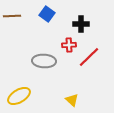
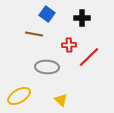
brown line: moved 22 px right, 18 px down; rotated 12 degrees clockwise
black cross: moved 1 px right, 6 px up
gray ellipse: moved 3 px right, 6 px down
yellow triangle: moved 11 px left
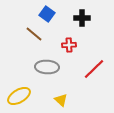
brown line: rotated 30 degrees clockwise
red line: moved 5 px right, 12 px down
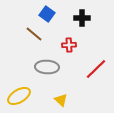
red line: moved 2 px right
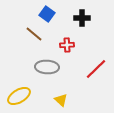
red cross: moved 2 px left
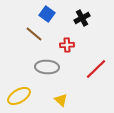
black cross: rotated 28 degrees counterclockwise
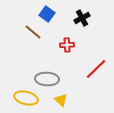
brown line: moved 1 px left, 2 px up
gray ellipse: moved 12 px down
yellow ellipse: moved 7 px right, 2 px down; rotated 45 degrees clockwise
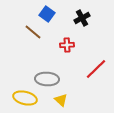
yellow ellipse: moved 1 px left
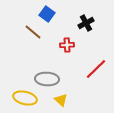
black cross: moved 4 px right, 5 px down
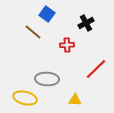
yellow triangle: moved 14 px right; rotated 40 degrees counterclockwise
